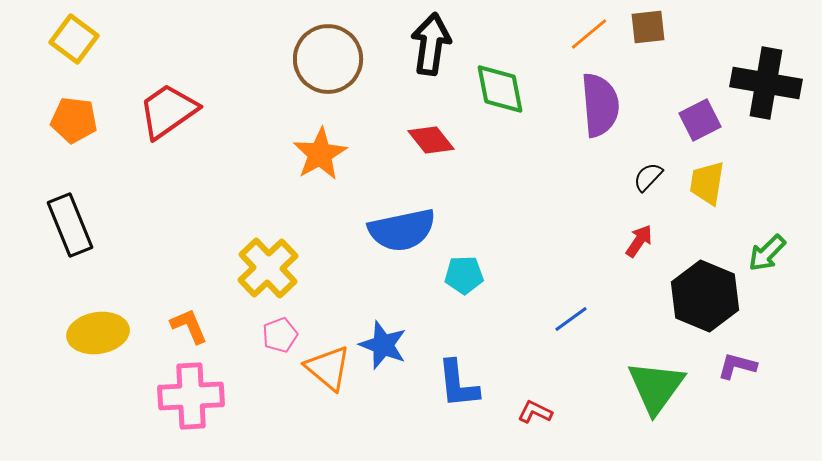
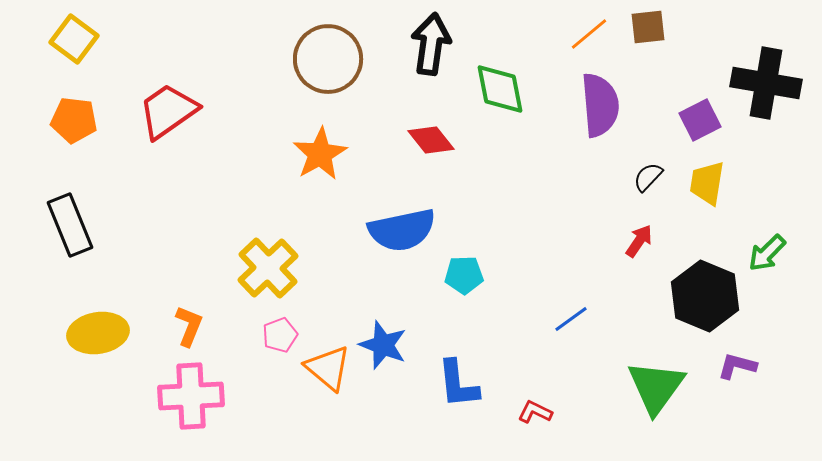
orange L-shape: rotated 45 degrees clockwise
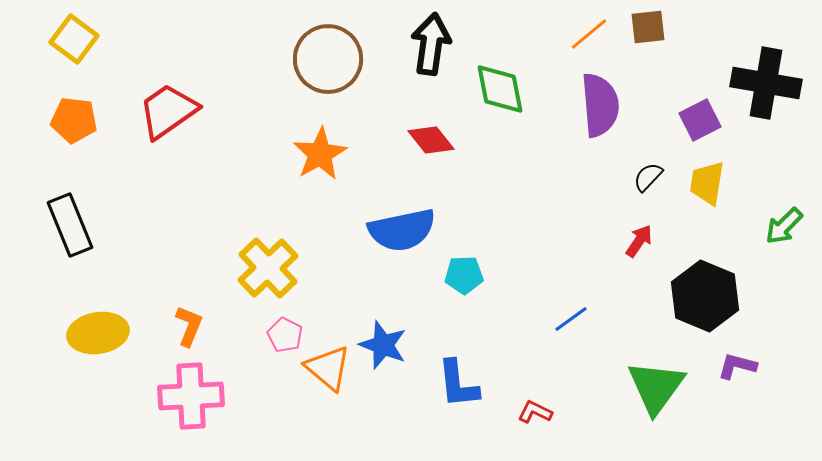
green arrow: moved 17 px right, 27 px up
pink pentagon: moved 5 px right; rotated 24 degrees counterclockwise
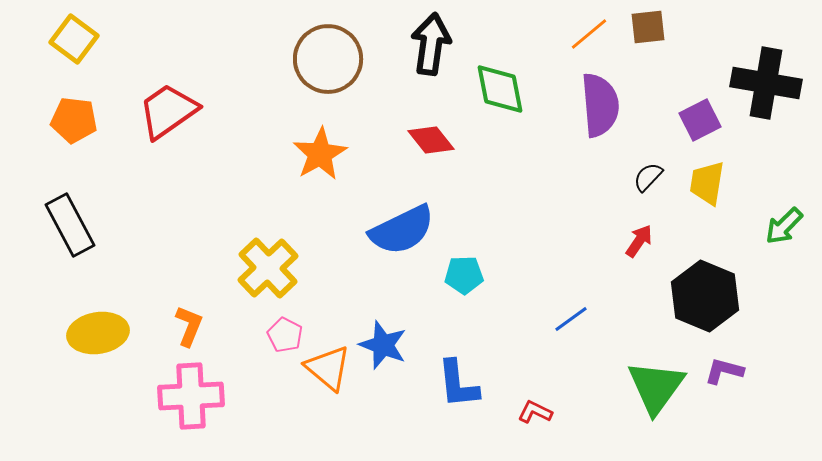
black rectangle: rotated 6 degrees counterclockwise
blue semicircle: rotated 14 degrees counterclockwise
purple L-shape: moved 13 px left, 5 px down
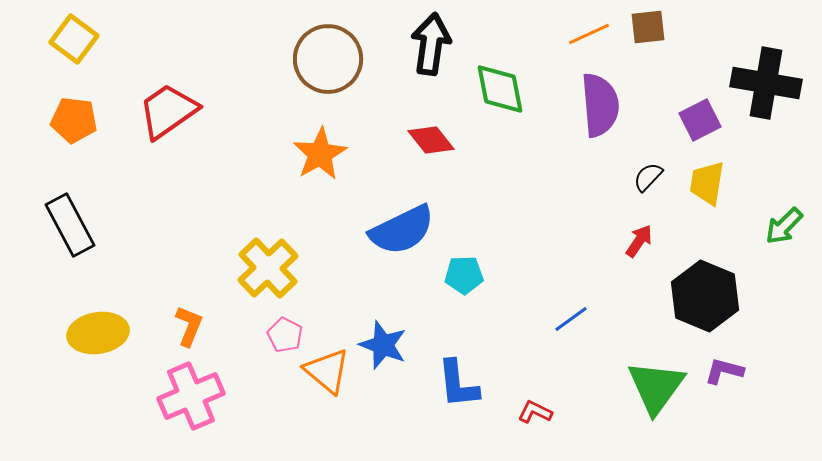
orange line: rotated 15 degrees clockwise
orange triangle: moved 1 px left, 3 px down
pink cross: rotated 20 degrees counterclockwise
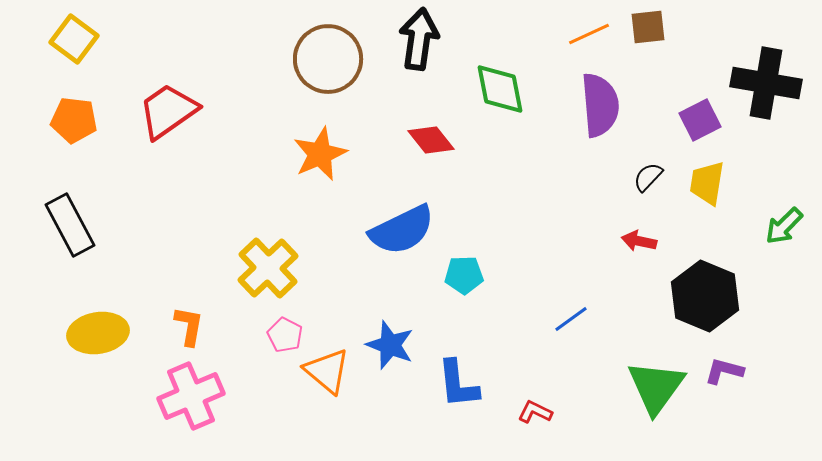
black arrow: moved 12 px left, 5 px up
orange star: rotated 6 degrees clockwise
red arrow: rotated 112 degrees counterclockwise
orange L-shape: rotated 12 degrees counterclockwise
blue star: moved 7 px right
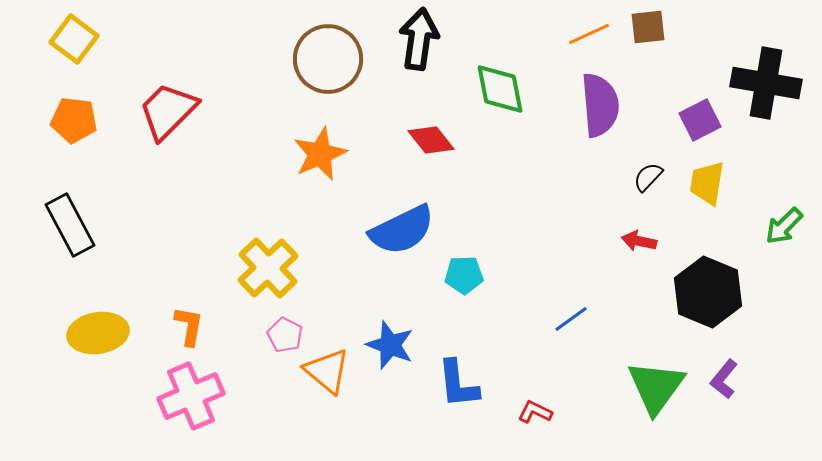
red trapezoid: rotated 10 degrees counterclockwise
black hexagon: moved 3 px right, 4 px up
purple L-shape: moved 8 px down; rotated 66 degrees counterclockwise
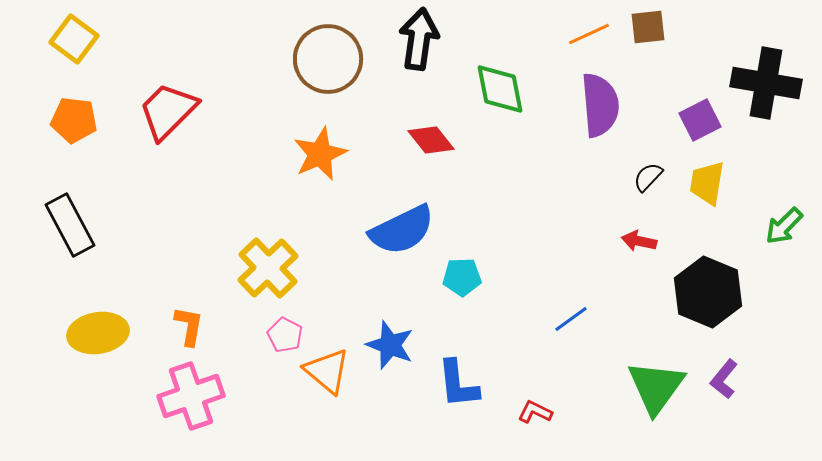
cyan pentagon: moved 2 px left, 2 px down
pink cross: rotated 4 degrees clockwise
